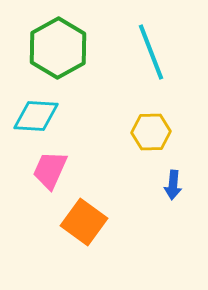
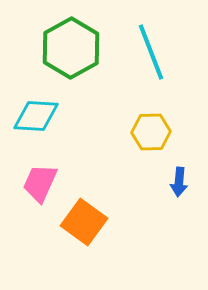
green hexagon: moved 13 px right
pink trapezoid: moved 10 px left, 13 px down
blue arrow: moved 6 px right, 3 px up
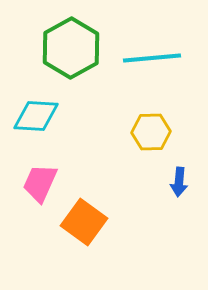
cyan line: moved 1 px right, 6 px down; rotated 74 degrees counterclockwise
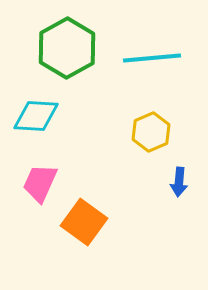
green hexagon: moved 4 px left
yellow hexagon: rotated 21 degrees counterclockwise
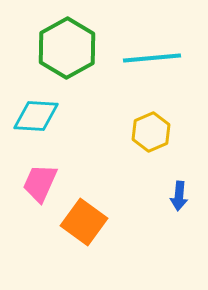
blue arrow: moved 14 px down
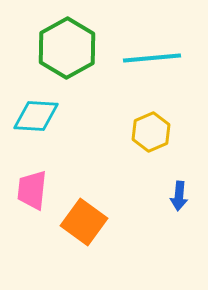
pink trapezoid: moved 8 px left, 7 px down; rotated 18 degrees counterclockwise
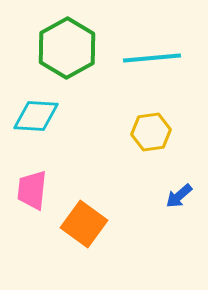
yellow hexagon: rotated 15 degrees clockwise
blue arrow: rotated 44 degrees clockwise
orange square: moved 2 px down
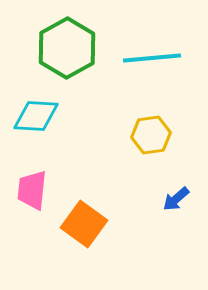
yellow hexagon: moved 3 px down
blue arrow: moved 3 px left, 3 px down
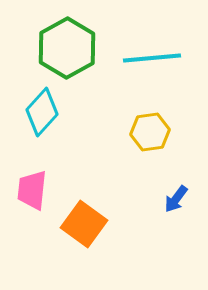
cyan diamond: moved 6 px right, 4 px up; rotated 51 degrees counterclockwise
yellow hexagon: moved 1 px left, 3 px up
blue arrow: rotated 12 degrees counterclockwise
